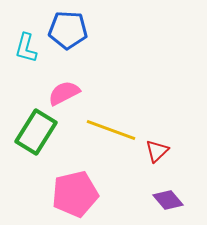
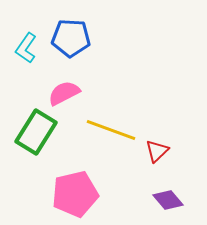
blue pentagon: moved 3 px right, 8 px down
cyan L-shape: rotated 20 degrees clockwise
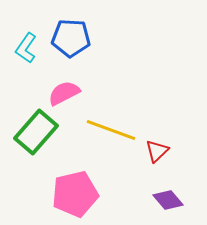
green rectangle: rotated 9 degrees clockwise
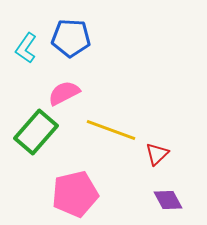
red triangle: moved 3 px down
purple diamond: rotated 12 degrees clockwise
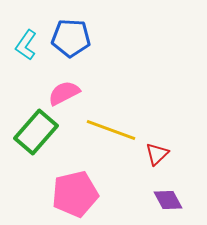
cyan L-shape: moved 3 px up
